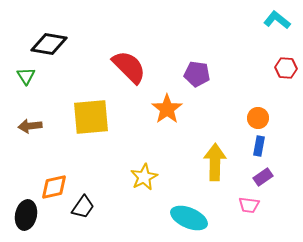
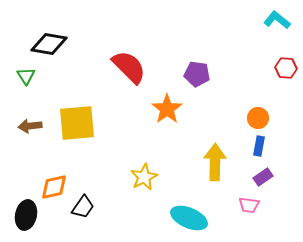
yellow square: moved 14 px left, 6 px down
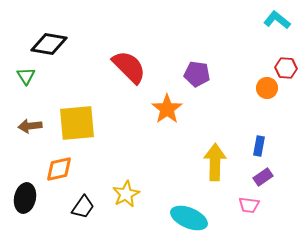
orange circle: moved 9 px right, 30 px up
yellow star: moved 18 px left, 17 px down
orange diamond: moved 5 px right, 18 px up
black ellipse: moved 1 px left, 17 px up
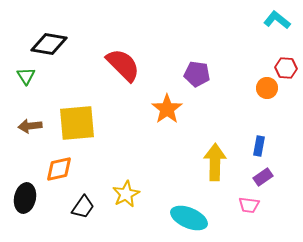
red semicircle: moved 6 px left, 2 px up
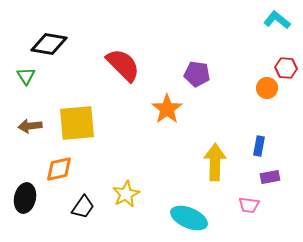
purple rectangle: moved 7 px right; rotated 24 degrees clockwise
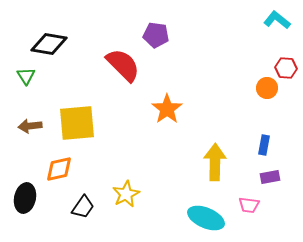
purple pentagon: moved 41 px left, 39 px up
blue rectangle: moved 5 px right, 1 px up
cyan ellipse: moved 17 px right
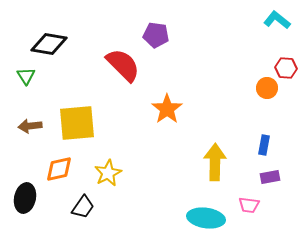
yellow star: moved 18 px left, 21 px up
cyan ellipse: rotated 15 degrees counterclockwise
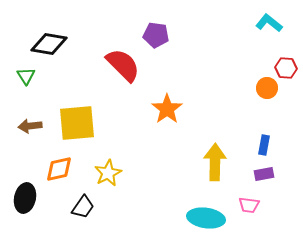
cyan L-shape: moved 8 px left, 3 px down
purple rectangle: moved 6 px left, 3 px up
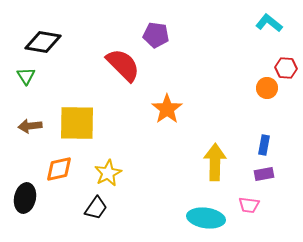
black diamond: moved 6 px left, 2 px up
yellow square: rotated 6 degrees clockwise
black trapezoid: moved 13 px right, 1 px down
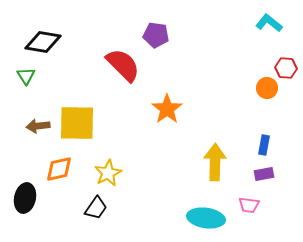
brown arrow: moved 8 px right
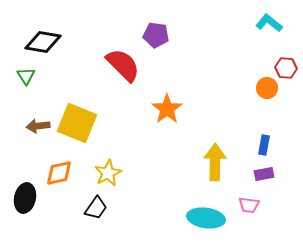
yellow square: rotated 21 degrees clockwise
orange diamond: moved 4 px down
